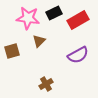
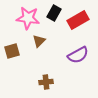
black rectangle: rotated 35 degrees counterclockwise
brown cross: moved 2 px up; rotated 24 degrees clockwise
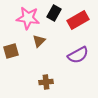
brown square: moved 1 px left
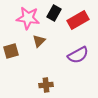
brown cross: moved 3 px down
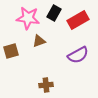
brown triangle: rotated 24 degrees clockwise
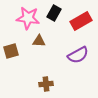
red rectangle: moved 3 px right, 1 px down
brown triangle: rotated 24 degrees clockwise
brown cross: moved 1 px up
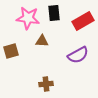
black rectangle: rotated 35 degrees counterclockwise
red rectangle: moved 2 px right
brown triangle: moved 3 px right
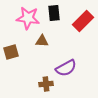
red rectangle: rotated 15 degrees counterclockwise
brown square: moved 1 px down
purple semicircle: moved 12 px left, 13 px down
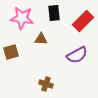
pink star: moved 6 px left
brown triangle: moved 1 px left, 2 px up
purple semicircle: moved 11 px right, 13 px up
brown cross: rotated 24 degrees clockwise
